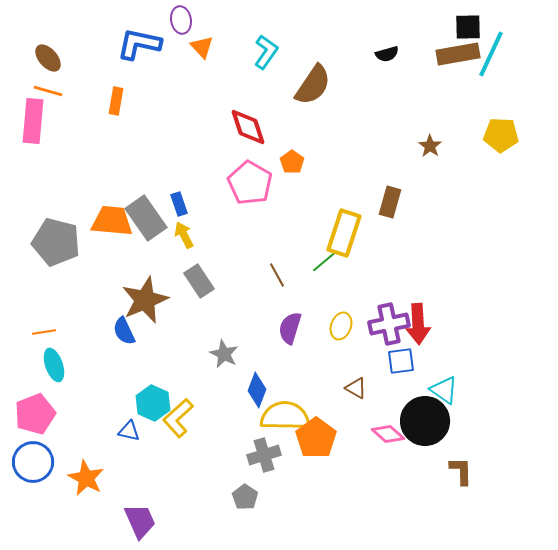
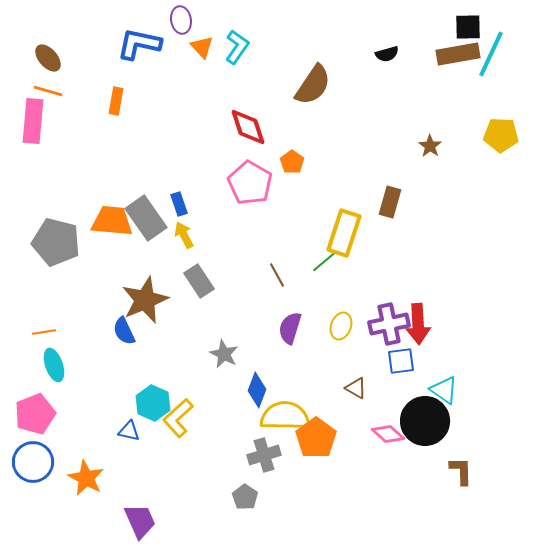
cyan L-shape at (266, 52): moved 29 px left, 5 px up
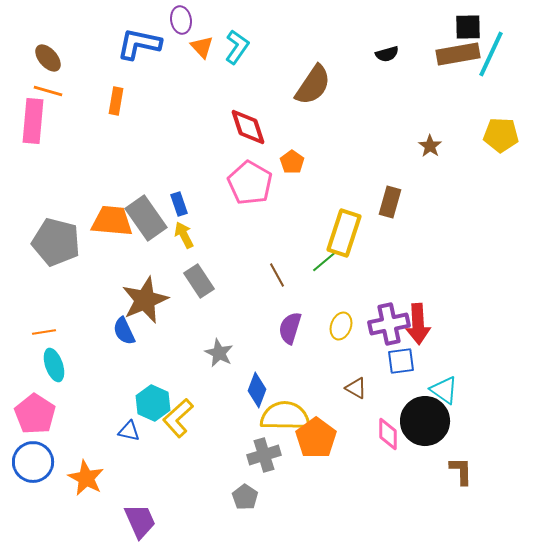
gray star at (224, 354): moved 5 px left, 1 px up
pink pentagon at (35, 414): rotated 18 degrees counterclockwise
pink diamond at (388, 434): rotated 48 degrees clockwise
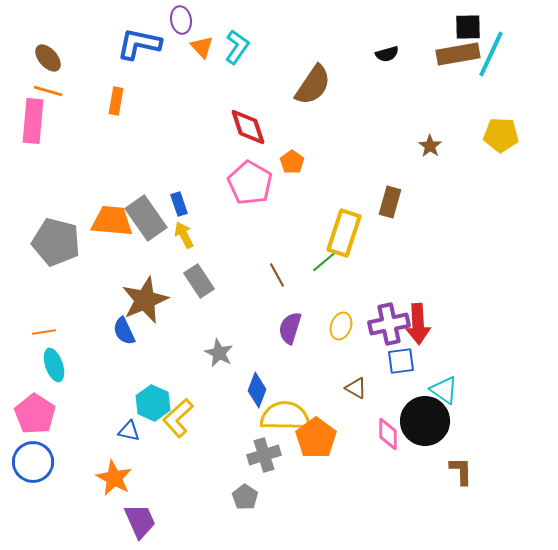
orange star at (86, 478): moved 28 px right
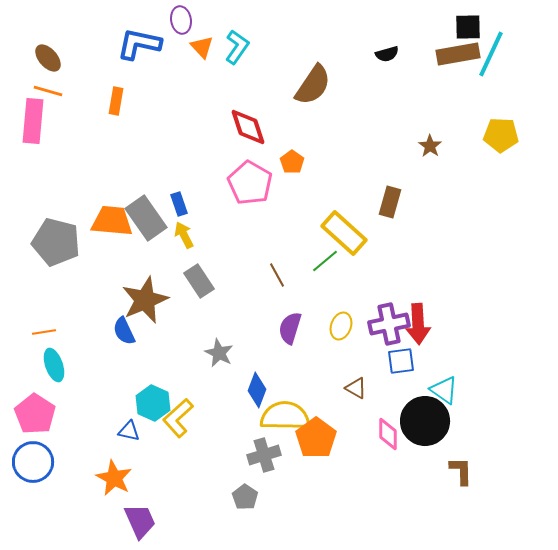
yellow rectangle at (344, 233): rotated 66 degrees counterclockwise
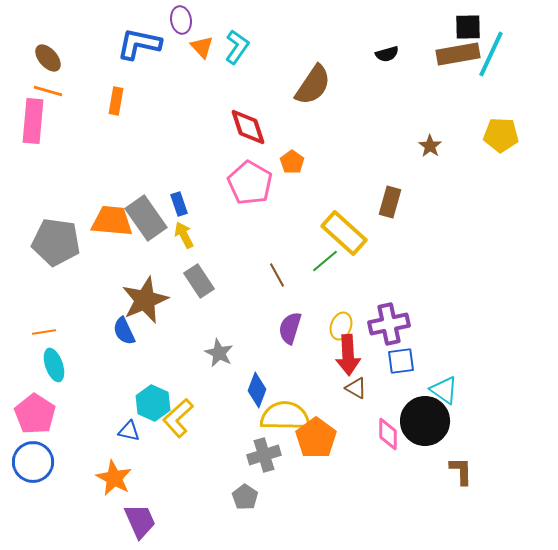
gray pentagon at (56, 242): rotated 6 degrees counterclockwise
red arrow at (418, 324): moved 70 px left, 31 px down
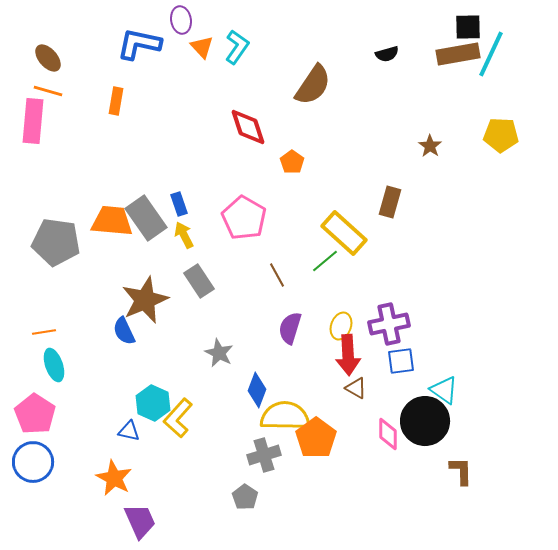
pink pentagon at (250, 183): moved 6 px left, 35 px down
yellow L-shape at (178, 418): rotated 6 degrees counterclockwise
